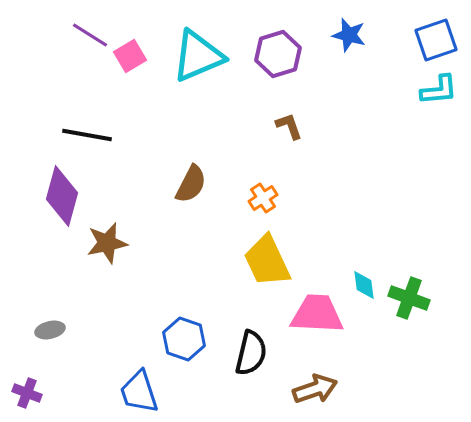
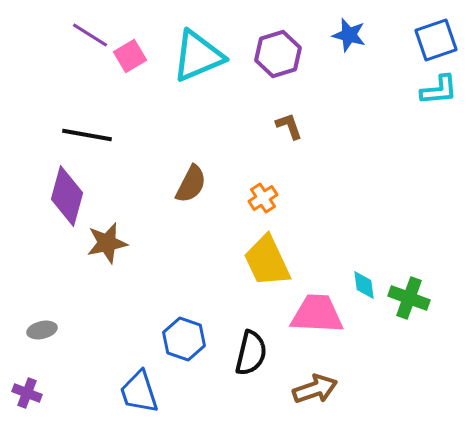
purple diamond: moved 5 px right
gray ellipse: moved 8 px left
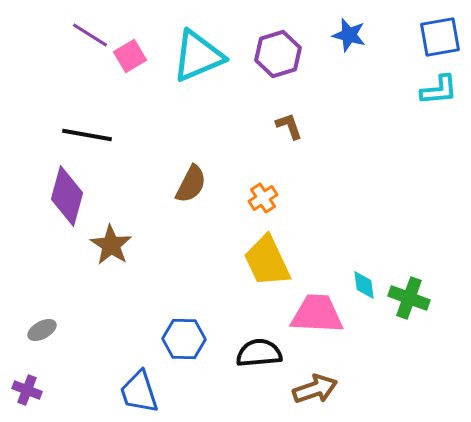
blue square: moved 4 px right, 3 px up; rotated 9 degrees clockwise
brown star: moved 4 px right, 2 px down; rotated 27 degrees counterclockwise
gray ellipse: rotated 16 degrees counterclockwise
blue hexagon: rotated 18 degrees counterclockwise
black semicircle: moved 8 px right; rotated 108 degrees counterclockwise
purple cross: moved 3 px up
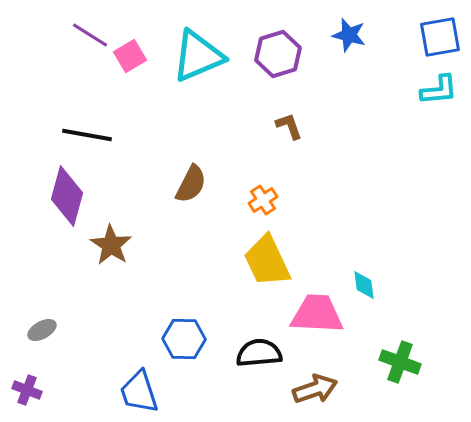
orange cross: moved 2 px down
green cross: moved 9 px left, 64 px down
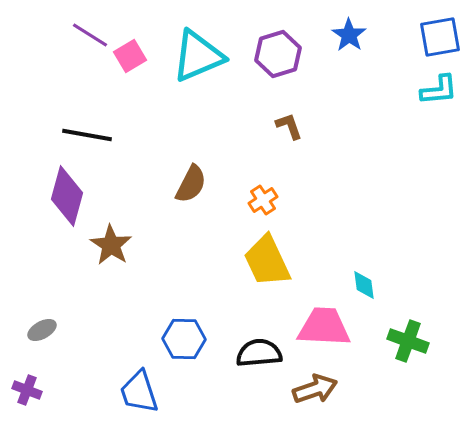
blue star: rotated 20 degrees clockwise
pink trapezoid: moved 7 px right, 13 px down
green cross: moved 8 px right, 21 px up
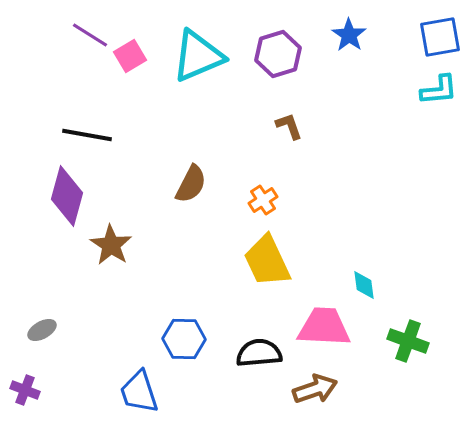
purple cross: moved 2 px left
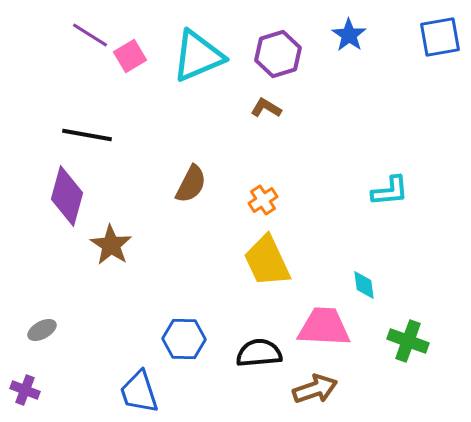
cyan L-shape: moved 49 px left, 101 px down
brown L-shape: moved 23 px left, 18 px up; rotated 40 degrees counterclockwise
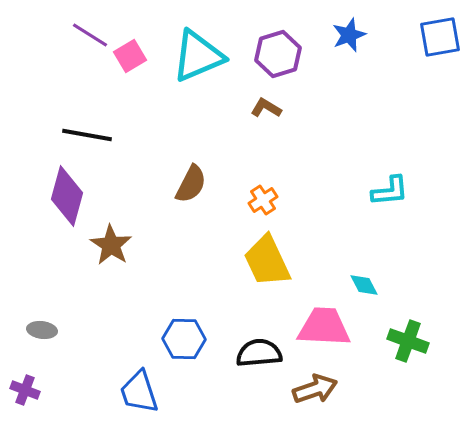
blue star: rotated 16 degrees clockwise
cyan diamond: rotated 20 degrees counterclockwise
gray ellipse: rotated 36 degrees clockwise
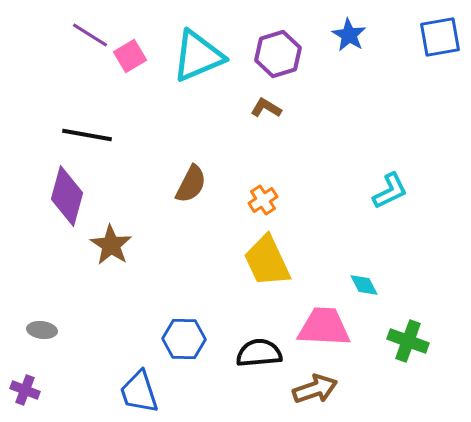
blue star: rotated 20 degrees counterclockwise
cyan L-shape: rotated 21 degrees counterclockwise
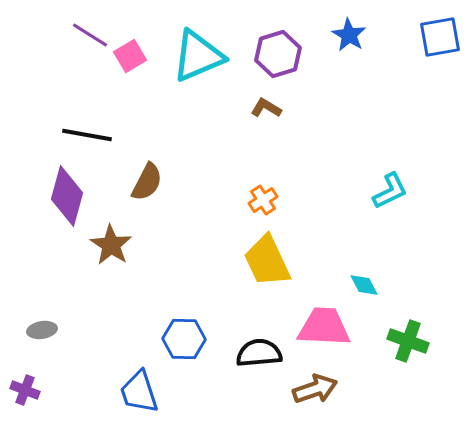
brown semicircle: moved 44 px left, 2 px up
gray ellipse: rotated 16 degrees counterclockwise
